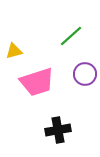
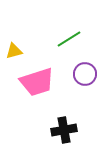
green line: moved 2 px left, 3 px down; rotated 10 degrees clockwise
black cross: moved 6 px right
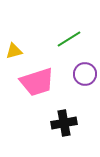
black cross: moved 7 px up
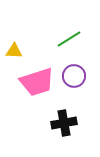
yellow triangle: rotated 18 degrees clockwise
purple circle: moved 11 px left, 2 px down
